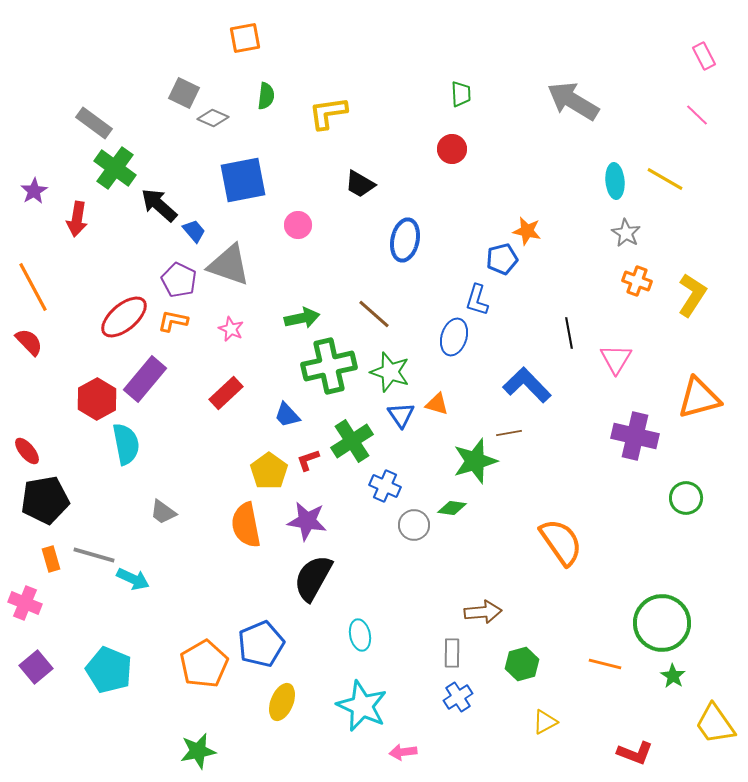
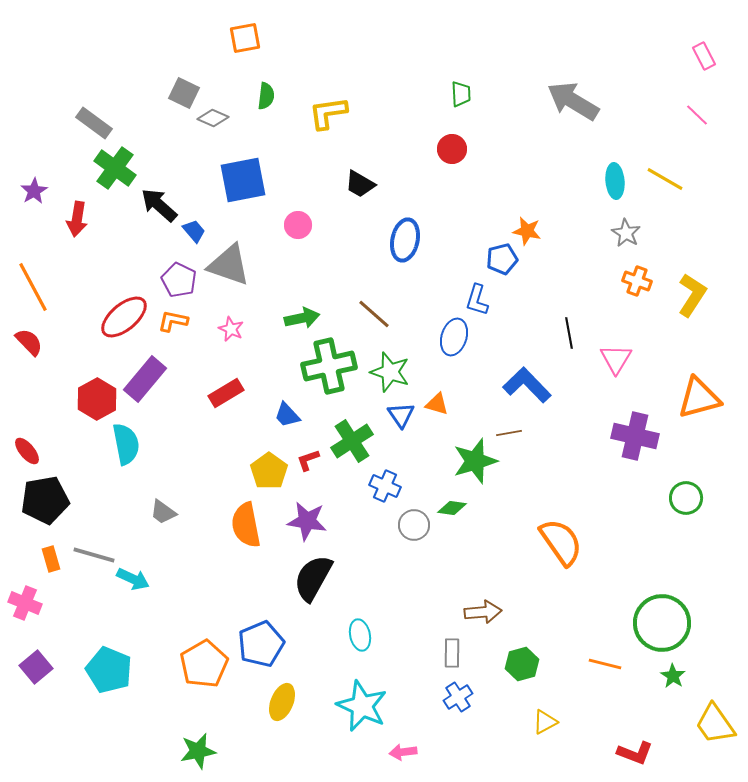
red rectangle at (226, 393): rotated 12 degrees clockwise
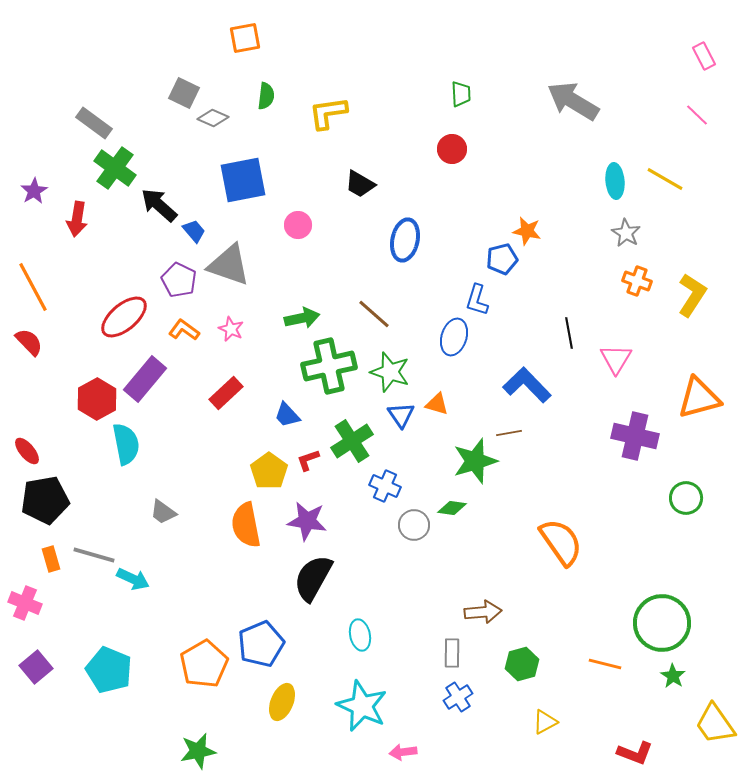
orange L-shape at (173, 321): moved 11 px right, 9 px down; rotated 24 degrees clockwise
red rectangle at (226, 393): rotated 12 degrees counterclockwise
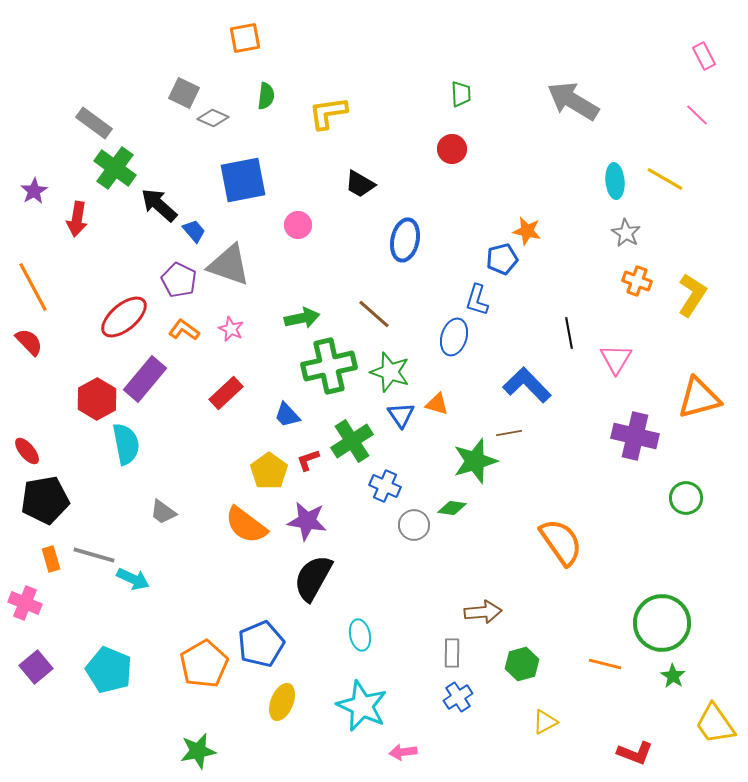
orange semicircle at (246, 525): rotated 42 degrees counterclockwise
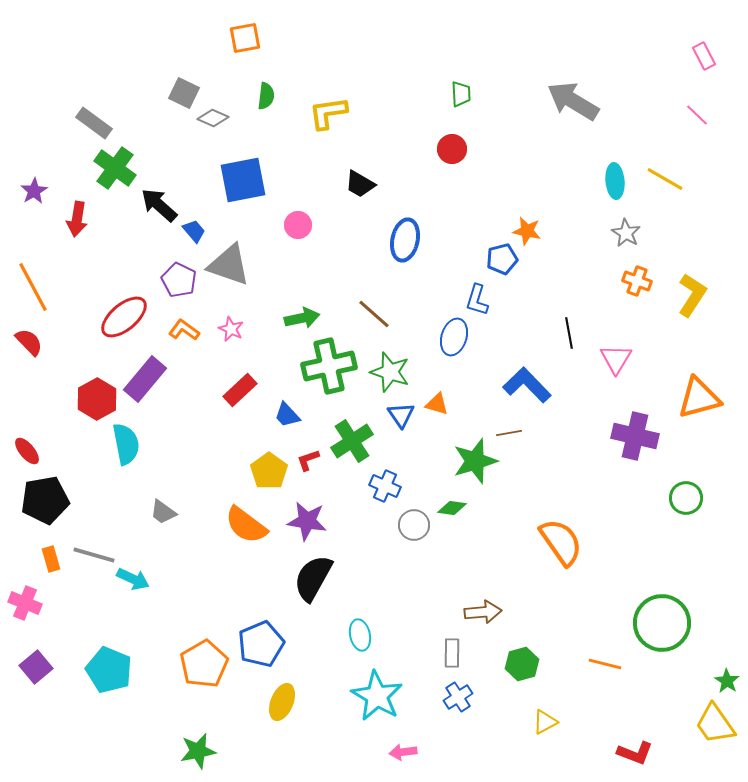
red rectangle at (226, 393): moved 14 px right, 3 px up
green star at (673, 676): moved 54 px right, 5 px down
cyan star at (362, 706): moved 15 px right, 10 px up; rotated 6 degrees clockwise
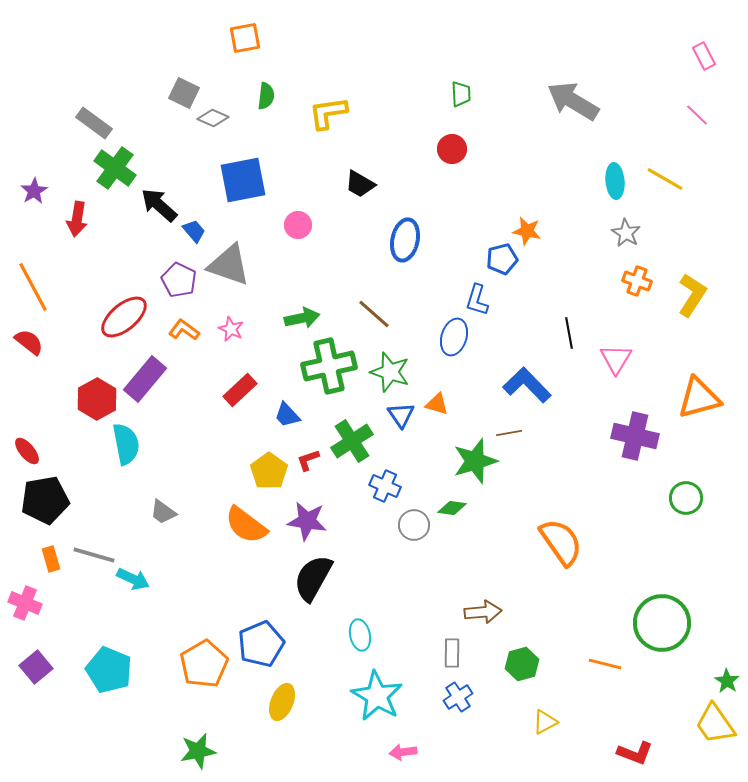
red semicircle at (29, 342): rotated 8 degrees counterclockwise
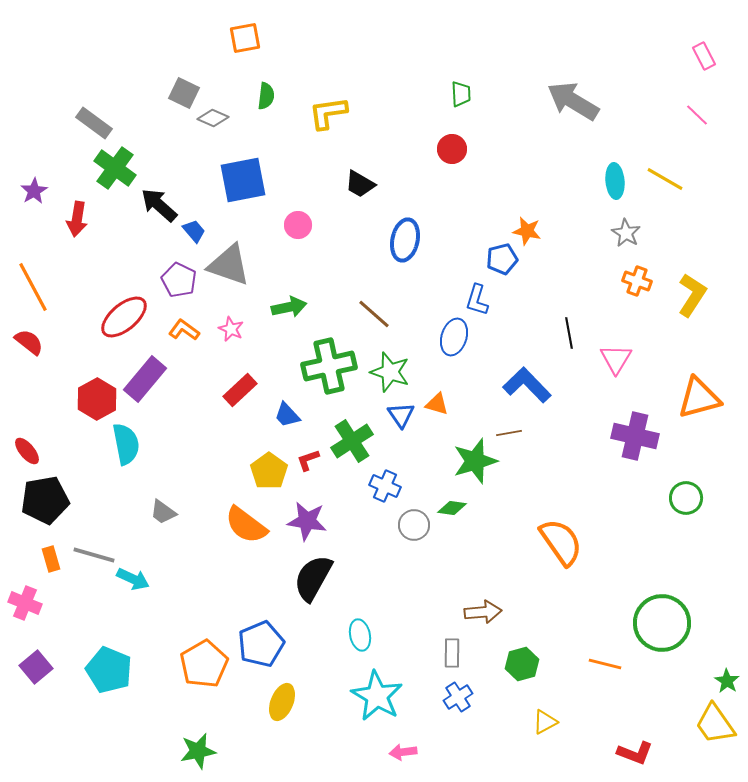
green arrow at (302, 318): moved 13 px left, 11 px up
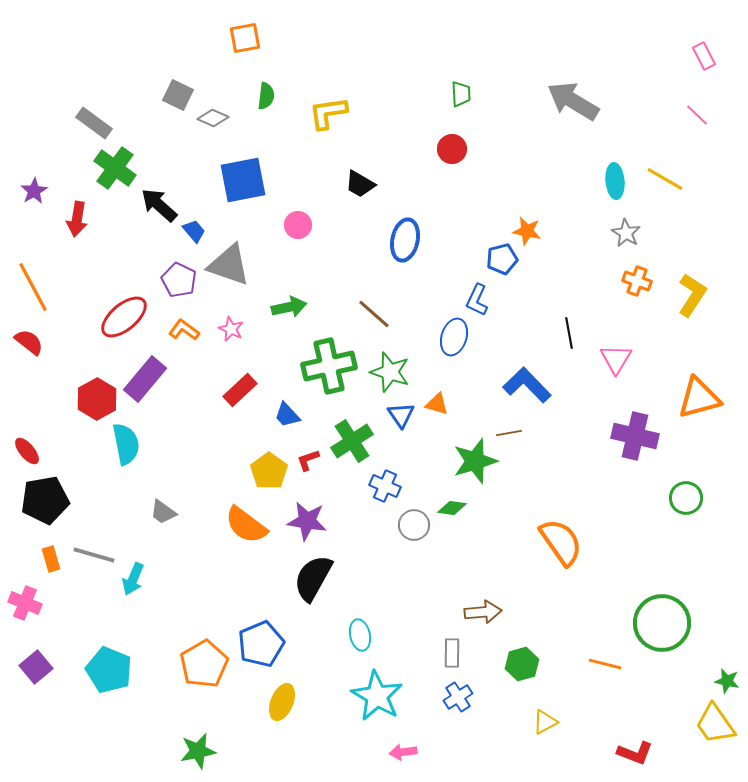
gray square at (184, 93): moved 6 px left, 2 px down
blue L-shape at (477, 300): rotated 8 degrees clockwise
cyan arrow at (133, 579): rotated 88 degrees clockwise
green star at (727, 681): rotated 20 degrees counterclockwise
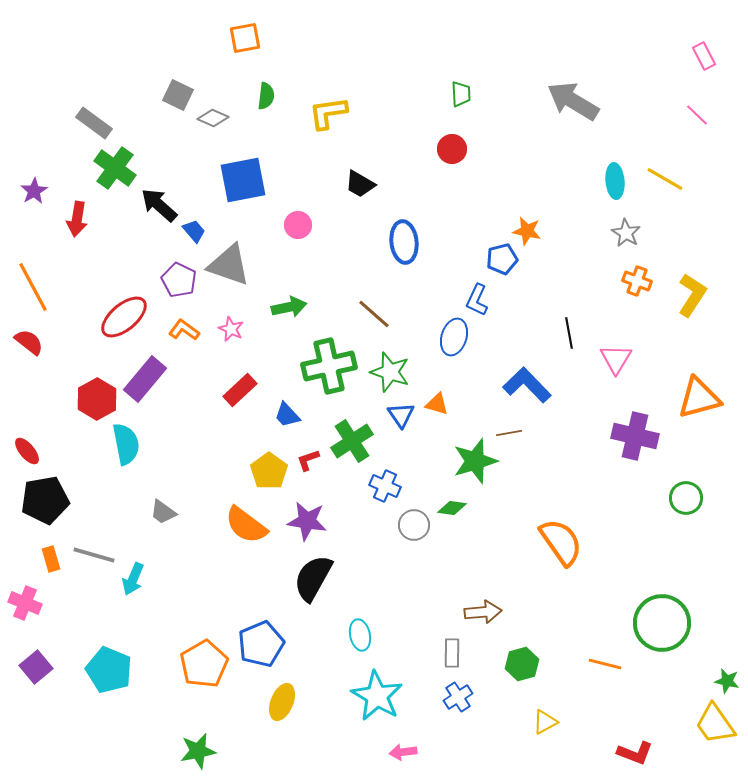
blue ellipse at (405, 240): moved 1 px left, 2 px down; rotated 18 degrees counterclockwise
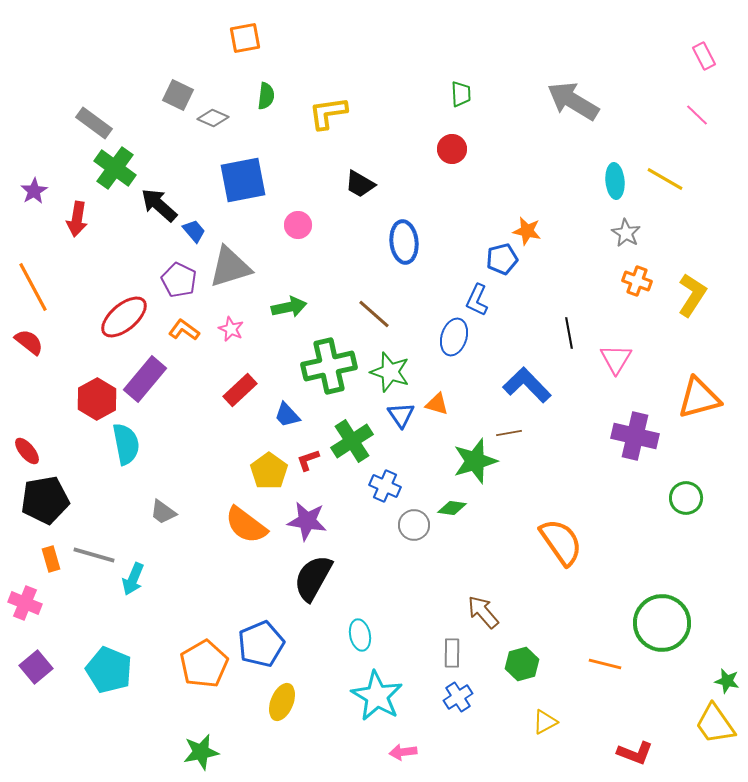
gray triangle at (229, 265): moved 1 px right, 2 px down; rotated 36 degrees counterclockwise
brown arrow at (483, 612): rotated 126 degrees counterclockwise
green star at (198, 751): moved 3 px right, 1 px down
